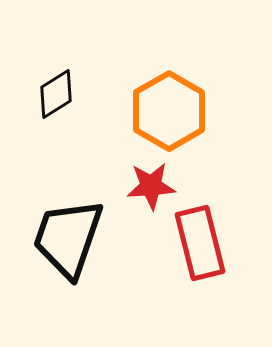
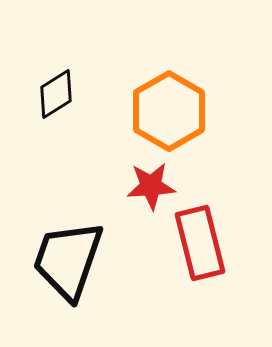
black trapezoid: moved 22 px down
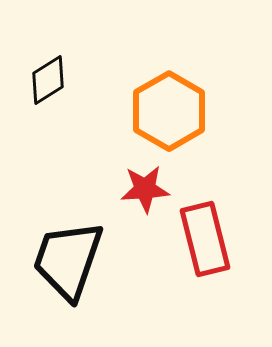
black diamond: moved 8 px left, 14 px up
red star: moved 6 px left, 3 px down
red rectangle: moved 5 px right, 4 px up
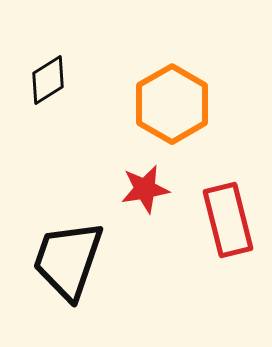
orange hexagon: moved 3 px right, 7 px up
red star: rotated 6 degrees counterclockwise
red rectangle: moved 23 px right, 19 px up
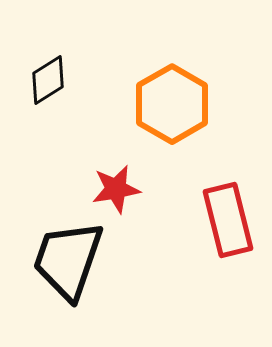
red star: moved 29 px left
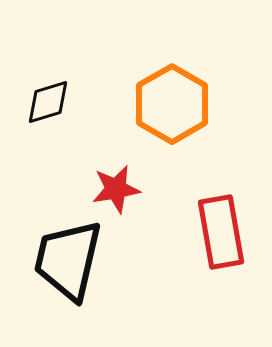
black diamond: moved 22 px down; rotated 15 degrees clockwise
red rectangle: moved 7 px left, 12 px down; rotated 4 degrees clockwise
black trapezoid: rotated 6 degrees counterclockwise
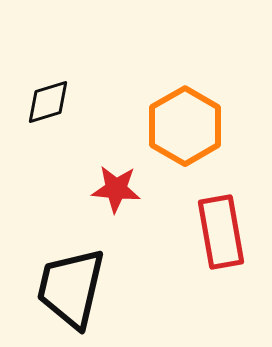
orange hexagon: moved 13 px right, 22 px down
red star: rotated 15 degrees clockwise
black trapezoid: moved 3 px right, 28 px down
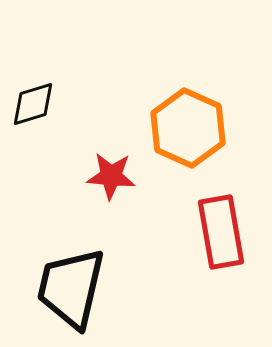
black diamond: moved 15 px left, 2 px down
orange hexagon: moved 3 px right, 2 px down; rotated 6 degrees counterclockwise
red star: moved 5 px left, 13 px up
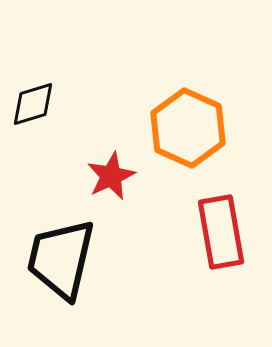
red star: rotated 30 degrees counterclockwise
black trapezoid: moved 10 px left, 29 px up
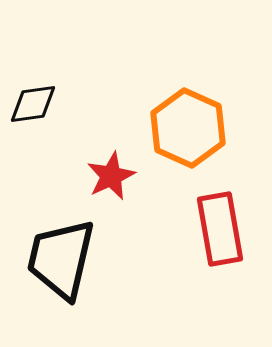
black diamond: rotated 9 degrees clockwise
red rectangle: moved 1 px left, 3 px up
